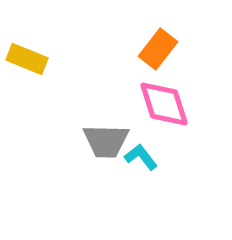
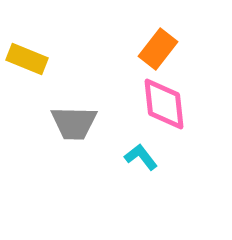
pink diamond: rotated 12 degrees clockwise
gray trapezoid: moved 32 px left, 18 px up
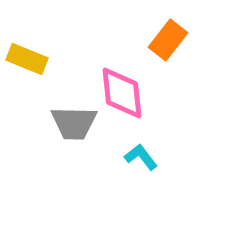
orange rectangle: moved 10 px right, 9 px up
pink diamond: moved 42 px left, 11 px up
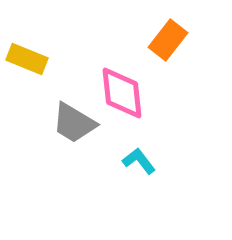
gray trapezoid: rotated 30 degrees clockwise
cyan L-shape: moved 2 px left, 4 px down
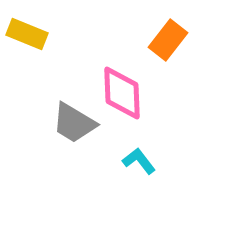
yellow rectangle: moved 25 px up
pink diamond: rotated 4 degrees clockwise
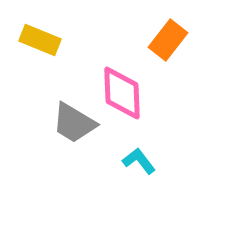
yellow rectangle: moved 13 px right, 6 px down
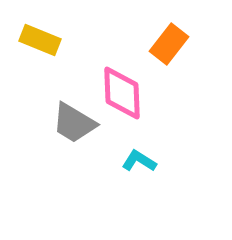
orange rectangle: moved 1 px right, 4 px down
cyan L-shape: rotated 20 degrees counterclockwise
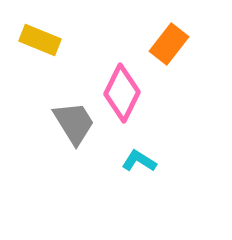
pink diamond: rotated 28 degrees clockwise
gray trapezoid: rotated 153 degrees counterclockwise
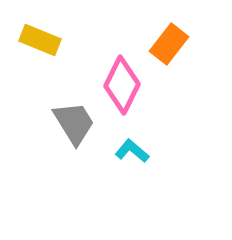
pink diamond: moved 8 px up
cyan L-shape: moved 7 px left, 10 px up; rotated 8 degrees clockwise
